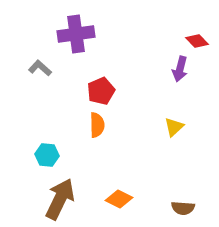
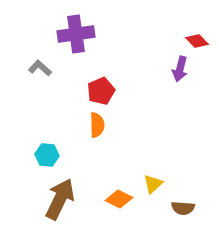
yellow triangle: moved 21 px left, 57 px down
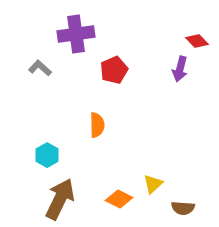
red pentagon: moved 13 px right, 21 px up
cyan hexagon: rotated 25 degrees clockwise
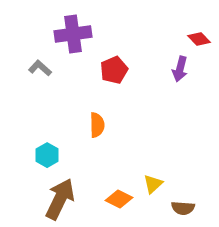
purple cross: moved 3 px left
red diamond: moved 2 px right, 2 px up
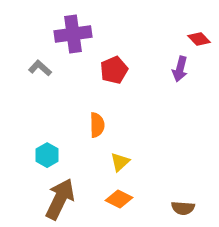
yellow triangle: moved 33 px left, 22 px up
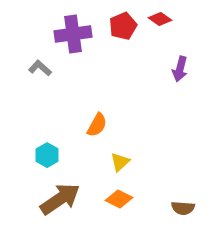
red diamond: moved 39 px left, 20 px up; rotated 10 degrees counterclockwise
red pentagon: moved 9 px right, 44 px up
orange semicircle: rotated 30 degrees clockwise
brown arrow: rotated 30 degrees clockwise
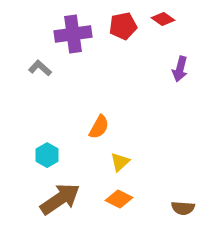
red diamond: moved 3 px right
red pentagon: rotated 12 degrees clockwise
orange semicircle: moved 2 px right, 2 px down
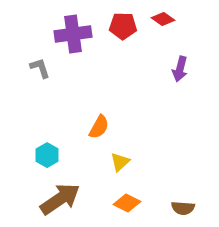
red pentagon: rotated 12 degrees clockwise
gray L-shape: rotated 30 degrees clockwise
orange diamond: moved 8 px right, 4 px down
